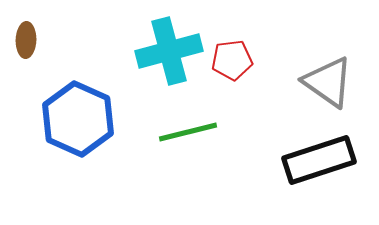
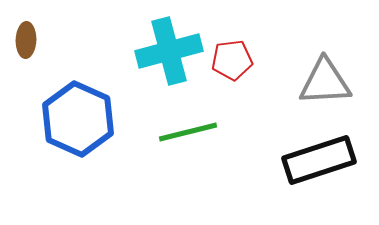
gray triangle: moved 3 px left; rotated 38 degrees counterclockwise
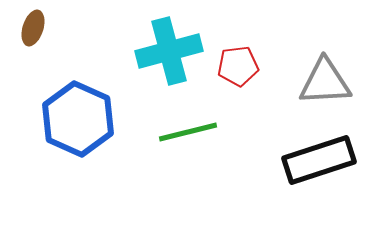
brown ellipse: moved 7 px right, 12 px up; rotated 16 degrees clockwise
red pentagon: moved 6 px right, 6 px down
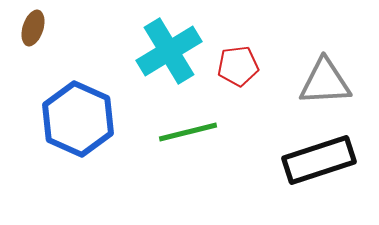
cyan cross: rotated 16 degrees counterclockwise
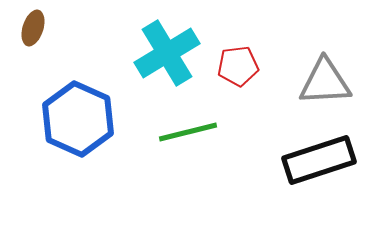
cyan cross: moved 2 px left, 2 px down
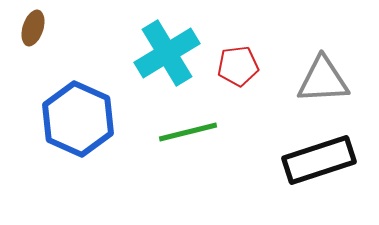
gray triangle: moved 2 px left, 2 px up
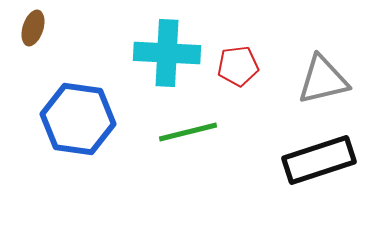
cyan cross: rotated 34 degrees clockwise
gray triangle: rotated 10 degrees counterclockwise
blue hexagon: rotated 16 degrees counterclockwise
